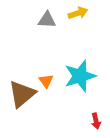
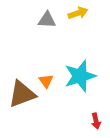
brown triangle: rotated 20 degrees clockwise
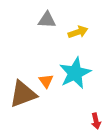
yellow arrow: moved 19 px down
cyan star: moved 5 px left, 3 px up; rotated 8 degrees counterclockwise
brown triangle: moved 1 px right
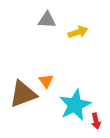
cyan star: moved 32 px down
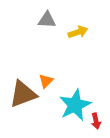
orange triangle: rotated 21 degrees clockwise
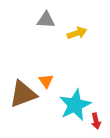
gray triangle: moved 1 px left
yellow arrow: moved 1 px left, 1 px down
orange triangle: rotated 21 degrees counterclockwise
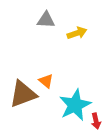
orange triangle: rotated 14 degrees counterclockwise
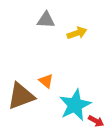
brown triangle: moved 2 px left, 2 px down
red arrow: rotated 49 degrees counterclockwise
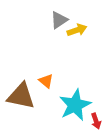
gray triangle: moved 13 px right; rotated 36 degrees counterclockwise
yellow arrow: moved 3 px up
brown triangle: rotated 32 degrees clockwise
red arrow: rotated 42 degrees clockwise
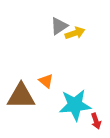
gray triangle: moved 6 px down
yellow arrow: moved 2 px left, 3 px down
brown triangle: rotated 12 degrees counterclockwise
cyan star: rotated 20 degrees clockwise
